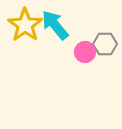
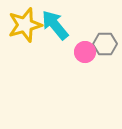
yellow star: rotated 20 degrees clockwise
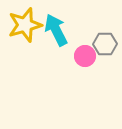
cyan arrow: moved 1 px right, 5 px down; rotated 12 degrees clockwise
pink circle: moved 4 px down
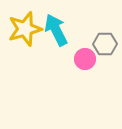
yellow star: moved 4 px down
pink circle: moved 3 px down
